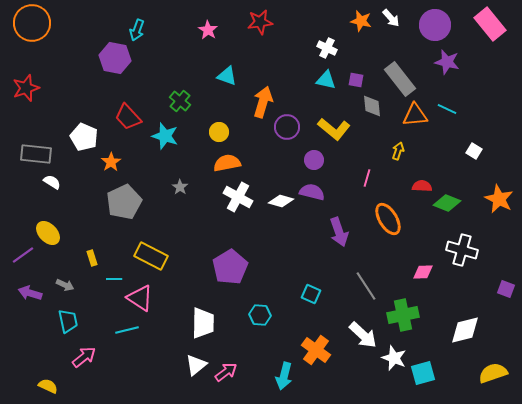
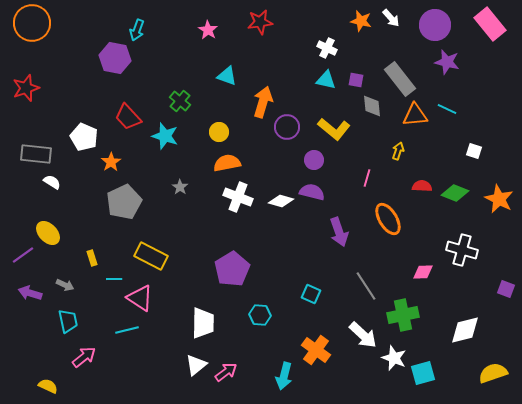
white square at (474, 151): rotated 14 degrees counterclockwise
white cross at (238, 197): rotated 8 degrees counterclockwise
green diamond at (447, 203): moved 8 px right, 10 px up
purple pentagon at (230, 267): moved 2 px right, 2 px down
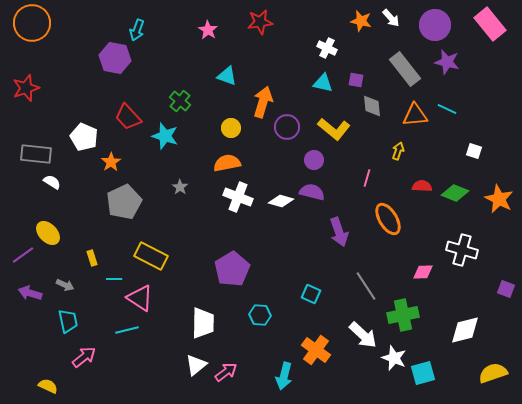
gray rectangle at (400, 79): moved 5 px right, 10 px up
cyan triangle at (326, 80): moved 3 px left, 3 px down
yellow circle at (219, 132): moved 12 px right, 4 px up
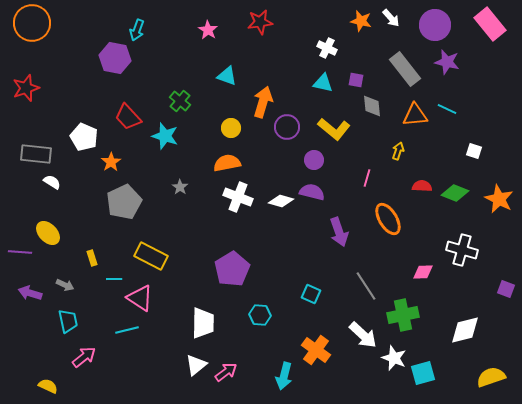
purple line at (23, 255): moved 3 px left, 3 px up; rotated 40 degrees clockwise
yellow semicircle at (493, 373): moved 2 px left, 4 px down
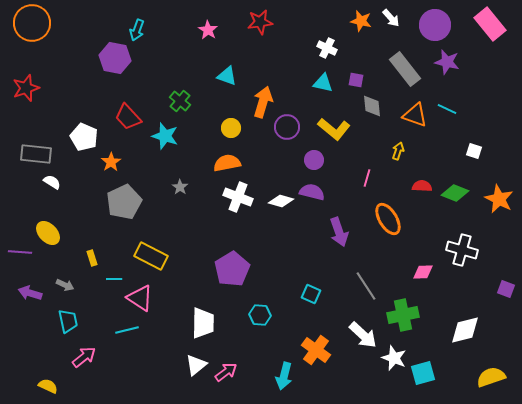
orange triangle at (415, 115): rotated 24 degrees clockwise
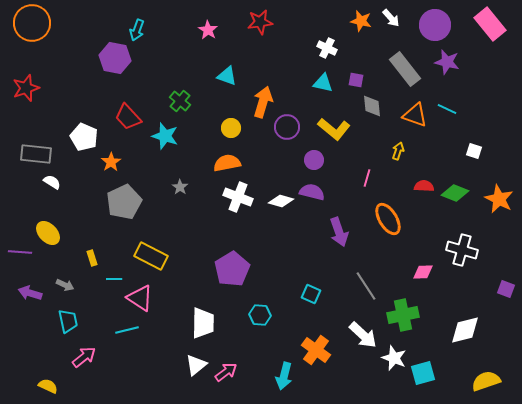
red semicircle at (422, 186): moved 2 px right
yellow semicircle at (491, 377): moved 5 px left, 4 px down
